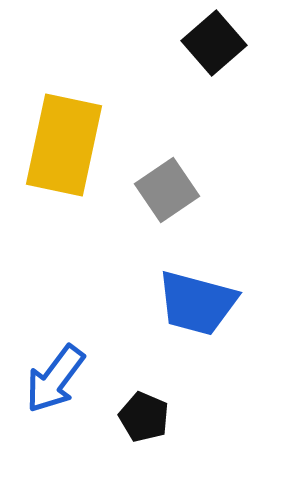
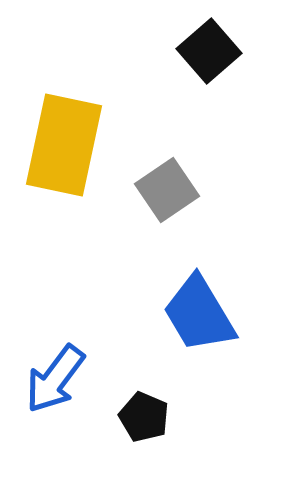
black square: moved 5 px left, 8 px down
blue trapezoid: moved 2 px right, 11 px down; rotated 44 degrees clockwise
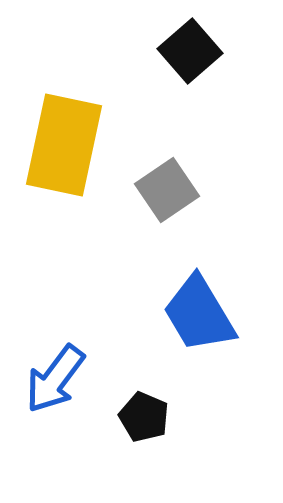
black square: moved 19 px left
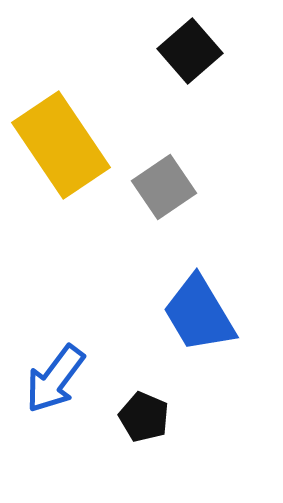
yellow rectangle: moved 3 px left; rotated 46 degrees counterclockwise
gray square: moved 3 px left, 3 px up
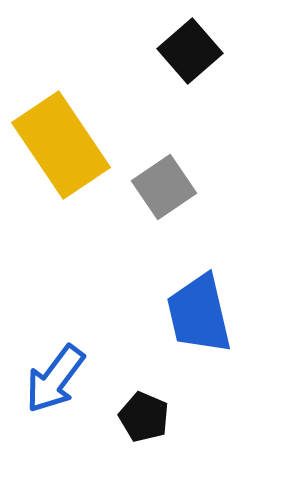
blue trapezoid: rotated 18 degrees clockwise
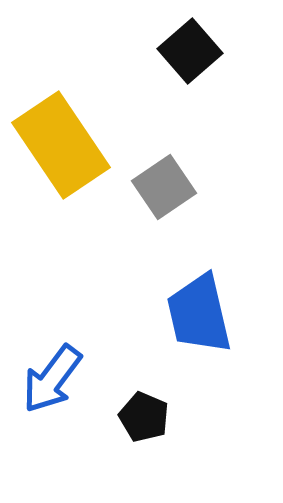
blue arrow: moved 3 px left
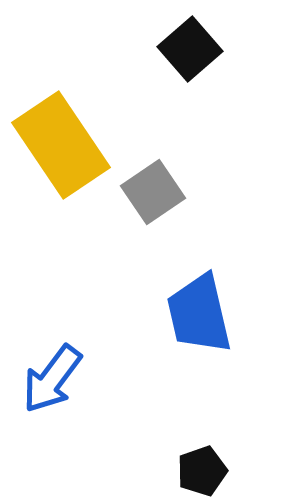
black square: moved 2 px up
gray square: moved 11 px left, 5 px down
black pentagon: moved 58 px right, 54 px down; rotated 30 degrees clockwise
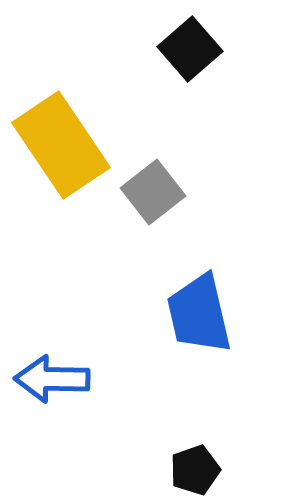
gray square: rotated 4 degrees counterclockwise
blue arrow: rotated 54 degrees clockwise
black pentagon: moved 7 px left, 1 px up
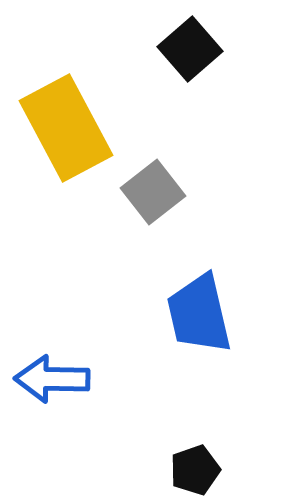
yellow rectangle: moved 5 px right, 17 px up; rotated 6 degrees clockwise
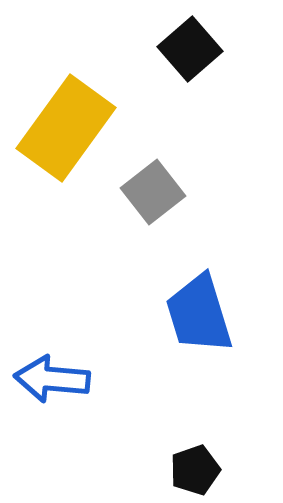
yellow rectangle: rotated 64 degrees clockwise
blue trapezoid: rotated 4 degrees counterclockwise
blue arrow: rotated 4 degrees clockwise
